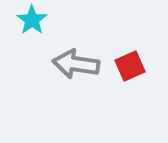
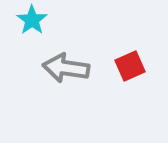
gray arrow: moved 10 px left, 4 px down
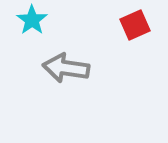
red square: moved 5 px right, 41 px up
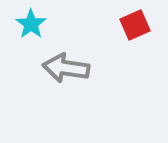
cyan star: moved 1 px left, 4 px down
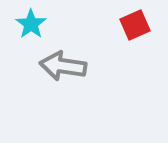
gray arrow: moved 3 px left, 2 px up
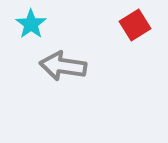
red square: rotated 8 degrees counterclockwise
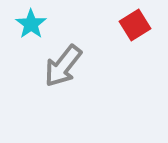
gray arrow: rotated 60 degrees counterclockwise
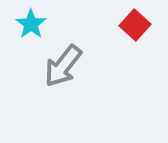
red square: rotated 16 degrees counterclockwise
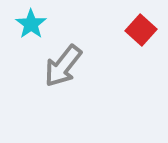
red square: moved 6 px right, 5 px down
